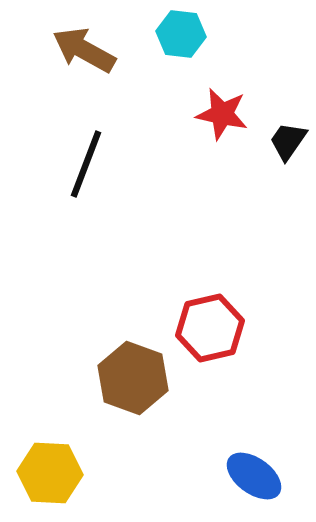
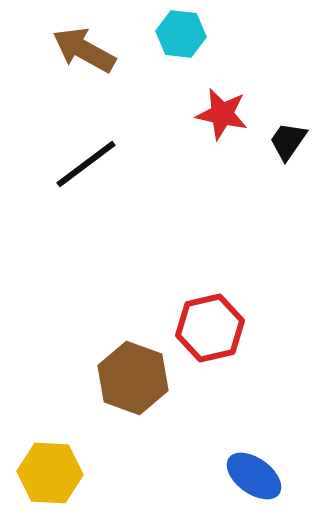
black line: rotated 32 degrees clockwise
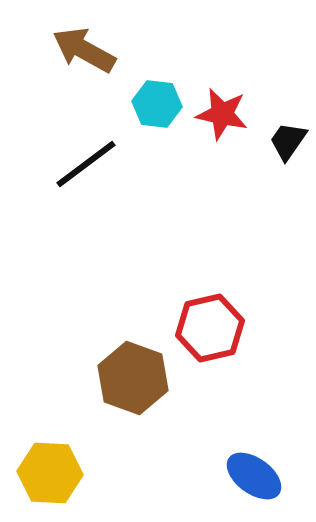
cyan hexagon: moved 24 px left, 70 px down
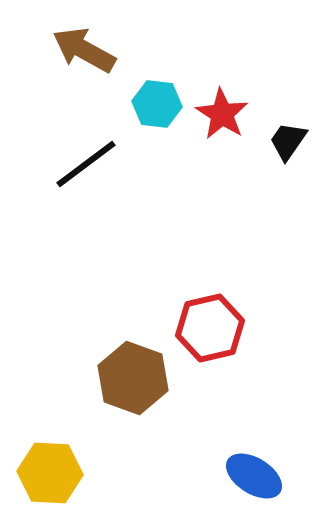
red star: rotated 20 degrees clockwise
blue ellipse: rotated 4 degrees counterclockwise
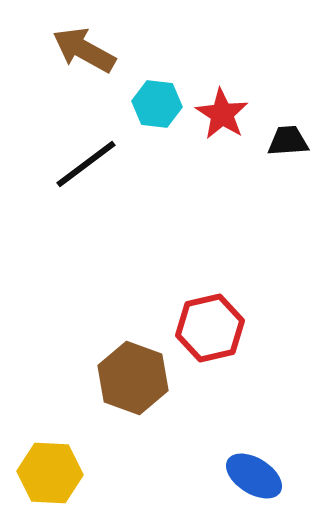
black trapezoid: rotated 51 degrees clockwise
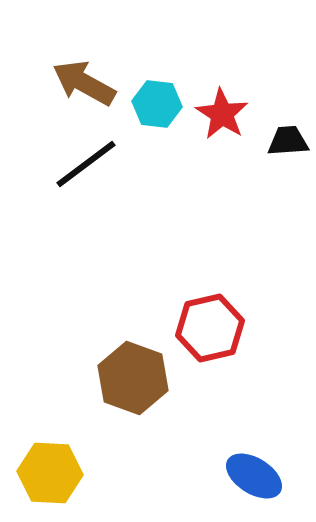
brown arrow: moved 33 px down
